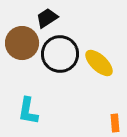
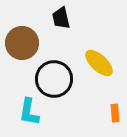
black trapezoid: moved 14 px right; rotated 70 degrees counterclockwise
black circle: moved 6 px left, 25 px down
cyan L-shape: moved 1 px right, 1 px down
orange rectangle: moved 10 px up
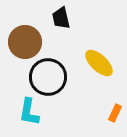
brown circle: moved 3 px right, 1 px up
black circle: moved 6 px left, 2 px up
orange rectangle: rotated 30 degrees clockwise
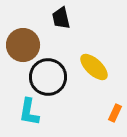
brown circle: moved 2 px left, 3 px down
yellow ellipse: moved 5 px left, 4 px down
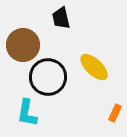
cyan L-shape: moved 2 px left, 1 px down
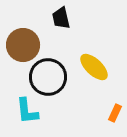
cyan L-shape: moved 2 px up; rotated 16 degrees counterclockwise
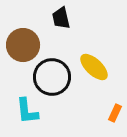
black circle: moved 4 px right
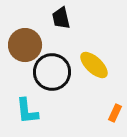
brown circle: moved 2 px right
yellow ellipse: moved 2 px up
black circle: moved 5 px up
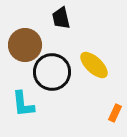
cyan L-shape: moved 4 px left, 7 px up
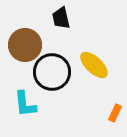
cyan L-shape: moved 2 px right
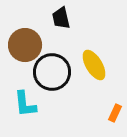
yellow ellipse: rotated 16 degrees clockwise
